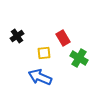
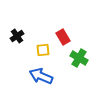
red rectangle: moved 1 px up
yellow square: moved 1 px left, 3 px up
blue arrow: moved 1 px right, 1 px up
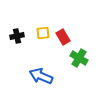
black cross: rotated 24 degrees clockwise
yellow square: moved 17 px up
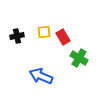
yellow square: moved 1 px right, 1 px up
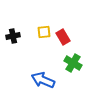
black cross: moved 4 px left
green cross: moved 6 px left, 5 px down
blue arrow: moved 2 px right, 4 px down
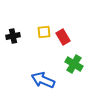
green cross: moved 1 px right, 1 px down
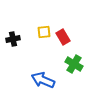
black cross: moved 3 px down
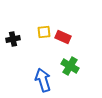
red rectangle: rotated 35 degrees counterclockwise
green cross: moved 4 px left, 2 px down
blue arrow: rotated 50 degrees clockwise
